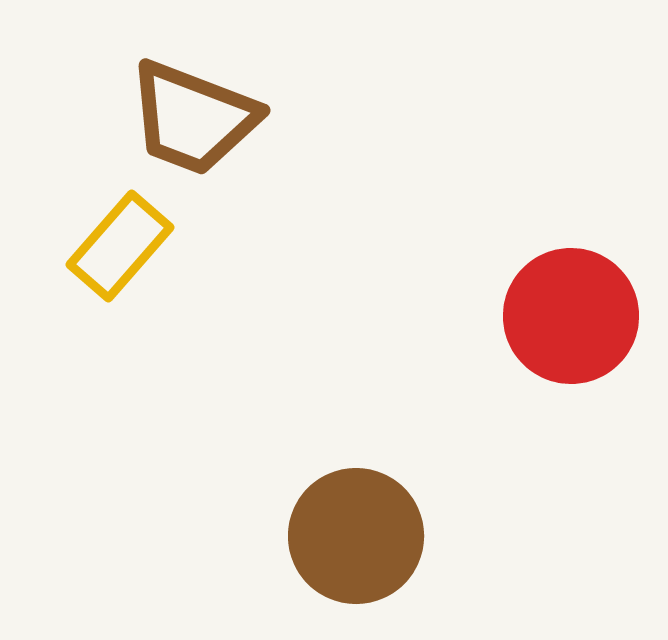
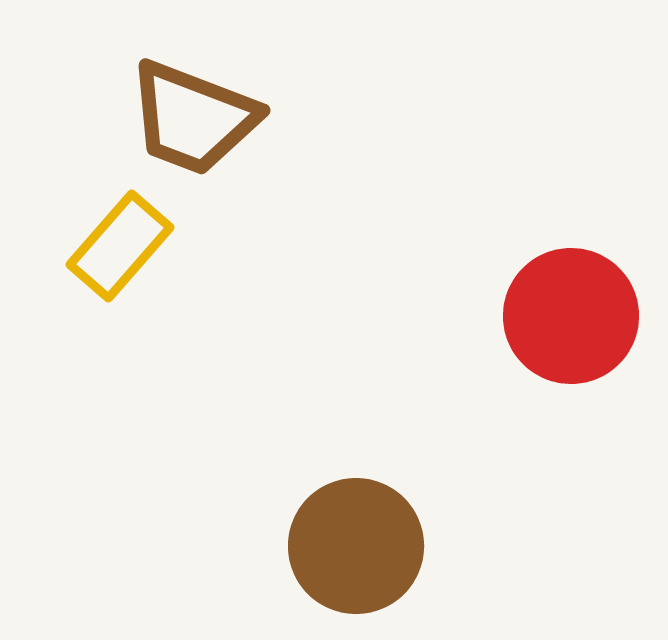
brown circle: moved 10 px down
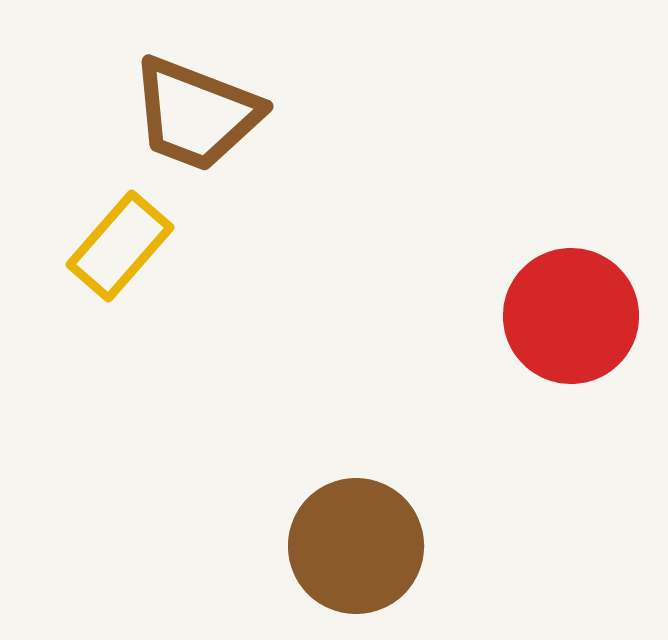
brown trapezoid: moved 3 px right, 4 px up
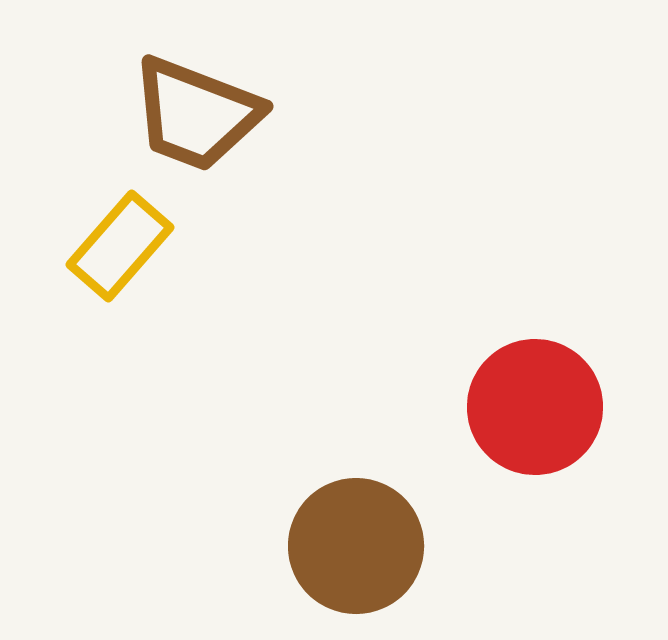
red circle: moved 36 px left, 91 px down
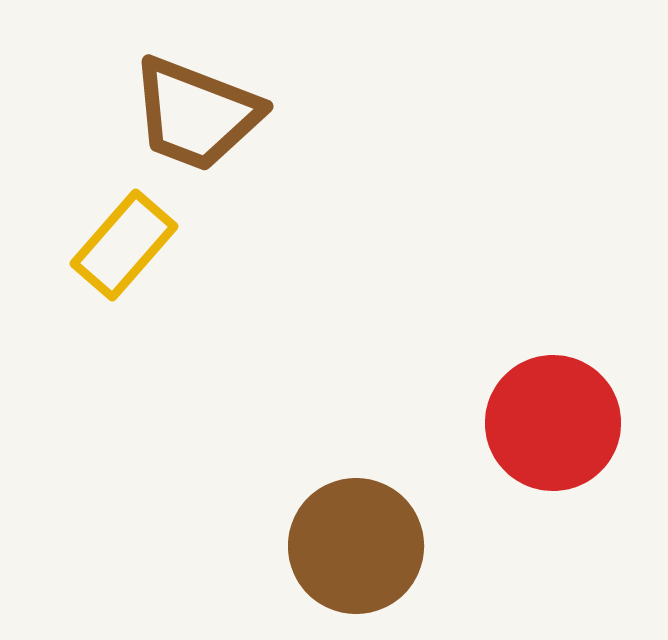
yellow rectangle: moved 4 px right, 1 px up
red circle: moved 18 px right, 16 px down
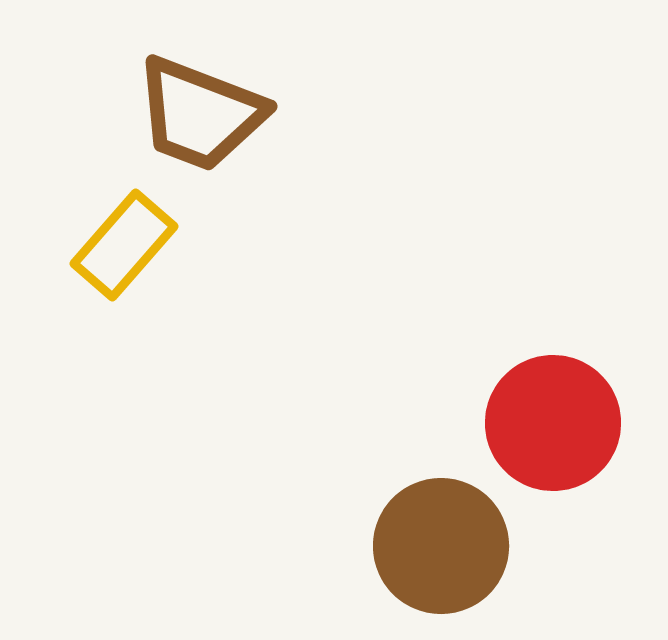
brown trapezoid: moved 4 px right
brown circle: moved 85 px right
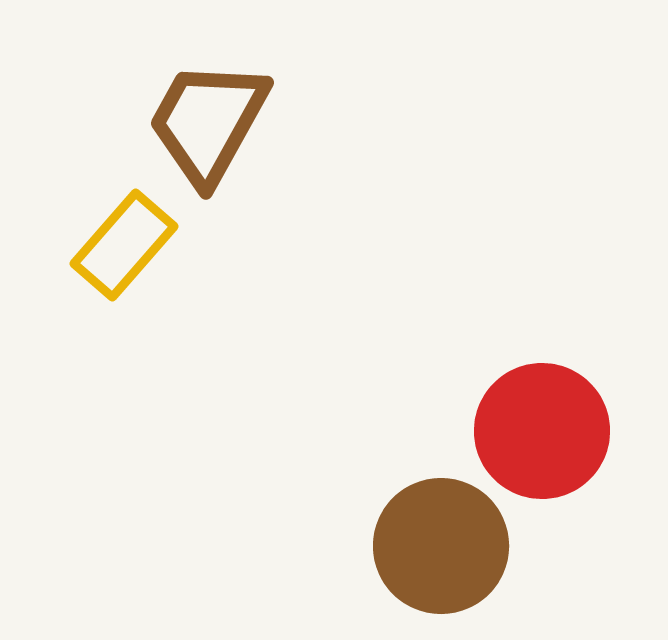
brown trapezoid: moved 8 px right, 8 px down; rotated 98 degrees clockwise
red circle: moved 11 px left, 8 px down
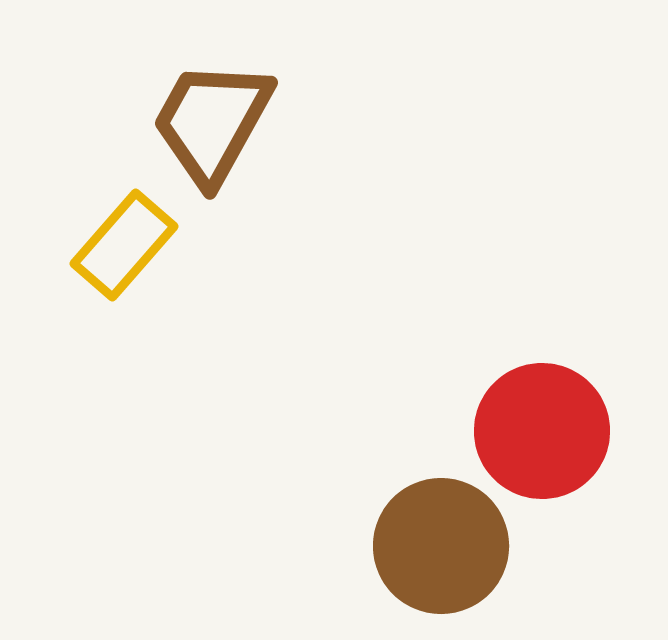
brown trapezoid: moved 4 px right
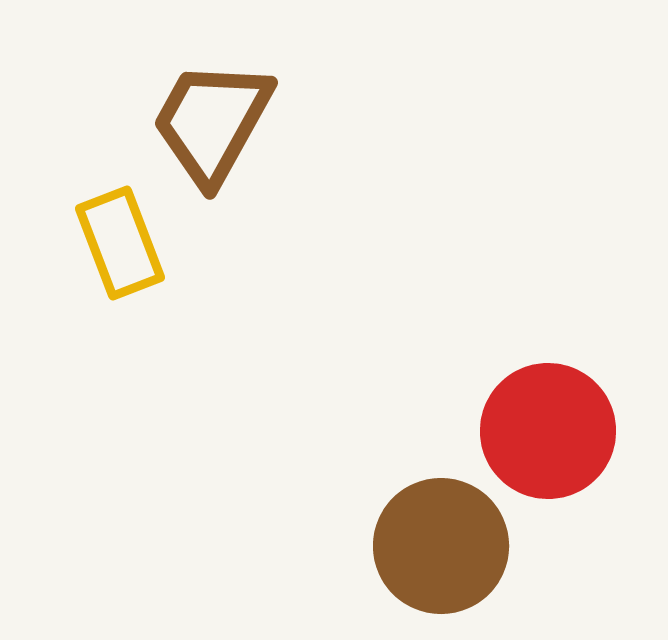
yellow rectangle: moved 4 px left, 2 px up; rotated 62 degrees counterclockwise
red circle: moved 6 px right
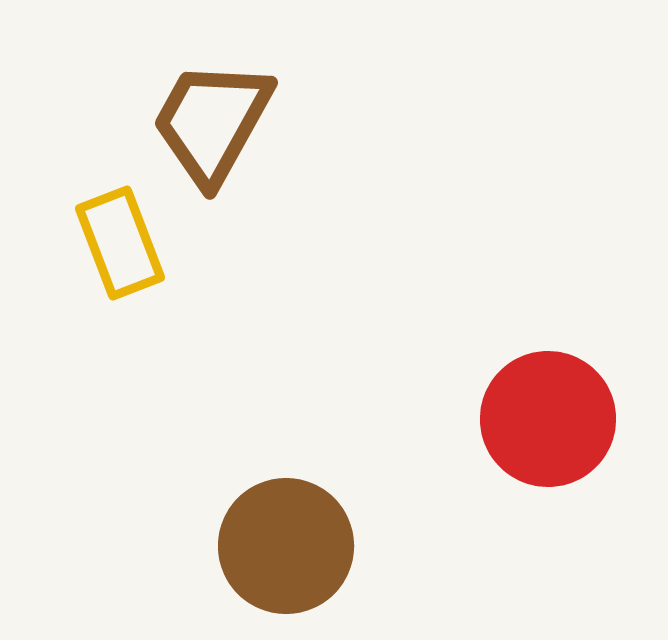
red circle: moved 12 px up
brown circle: moved 155 px left
